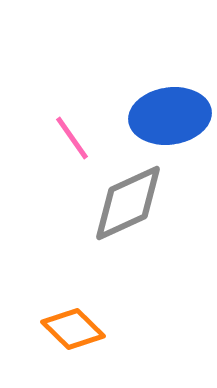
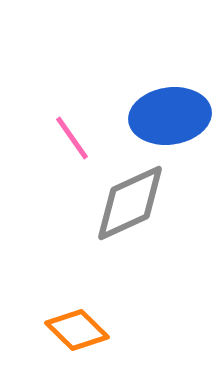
gray diamond: moved 2 px right
orange diamond: moved 4 px right, 1 px down
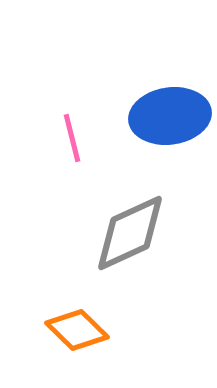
pink line: rotated 21 degrees clockwise
gray diamond: moved 30 px down
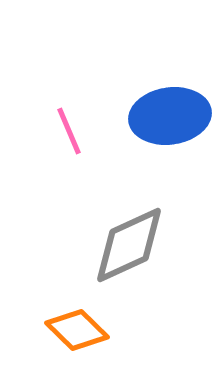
pink line: moved 3 px left, 7 px up; rotated 9 degrees counterclockwise
gray diamond: moved 1 px left, 12 px down
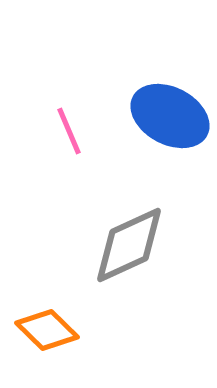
blue ellipse: rotated 36 degrees clockwise
orange diamond: moved 30 px left
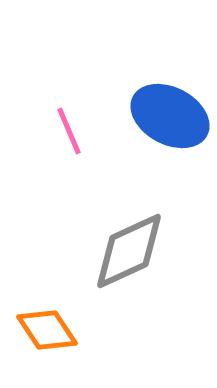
gray diamond: moved 6 px down
orange diamond: rotated 12 degrees clockwise
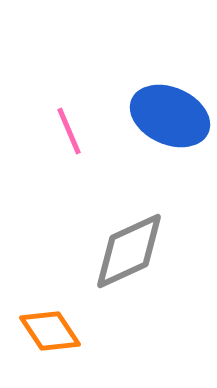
blue ellipse: rotated 4 degrees counterclockwise
orange diamond: moved 3 px right, 1 px down
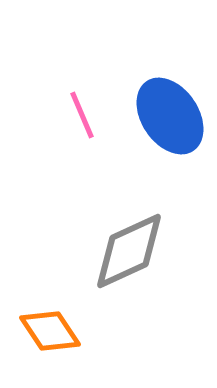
blue ellipse: rotated 32 degrees clockwise
pink line: moved 13 px right, 16 px up
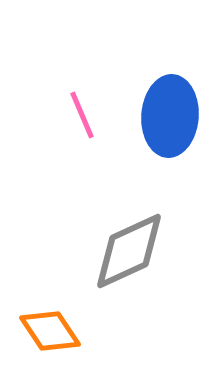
blue ellipse: rotated 38 degrees clockwise
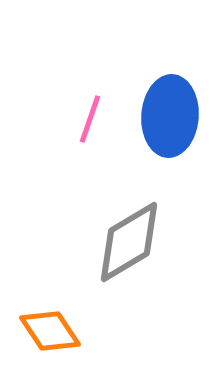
pink line: moved 8 px right, 4 px down; rotated 42 degrees clockwise
gray diamond: moved 9 px up; rotated 6 degrees counterclockwise
